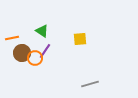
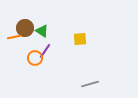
orange line: moved 2 px right, 1 px up
brown circle: moved 3 px right, 25 px up
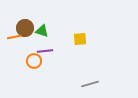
green triangle: rotated 16 degrees counterclockwise
purple line: rotated 49 degrees clockwise
orange circle: moved 1 px left, 3 px down
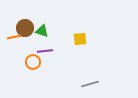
orange circle: moved 1 px left, 1 px down
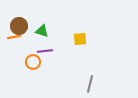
brown circle: moved 6 px left, 2 px up
gray line: rotated 60 degrees counterclockwise
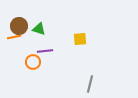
green triangle: moved 3 px left, 2 px up
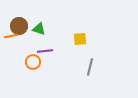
orange line: moved 3 px left, 1 px up
gray line: moved 17 px up
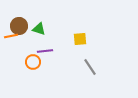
gray line: rotated 48 degrees counterclockwise
